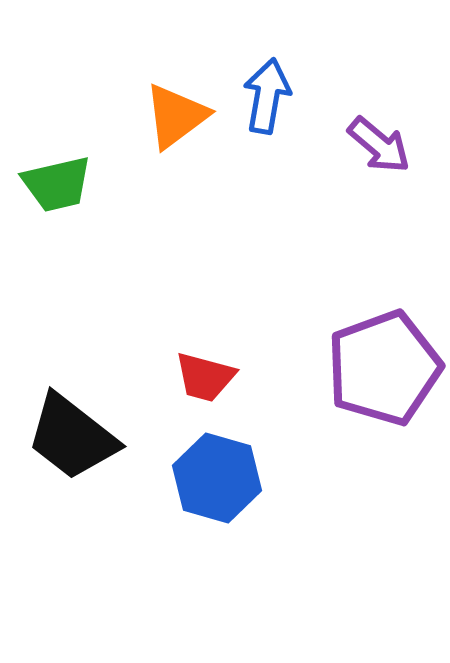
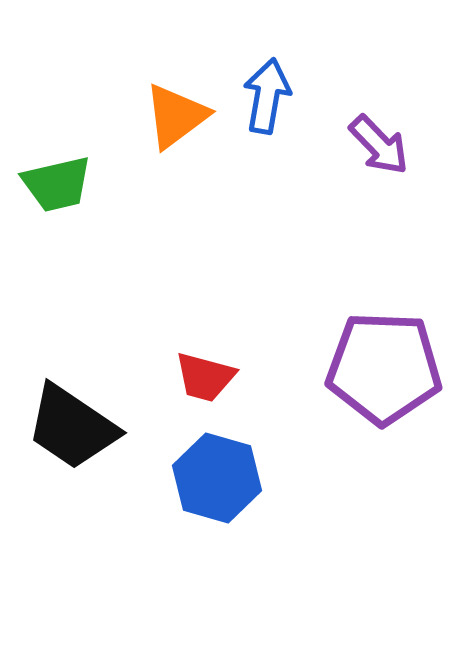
purple arrow: rotated 6 degrees clockwise
purple pentagon: rotated 22 degrees clockwise
black trapezoid: moved 10 px up; rotated 4 degrees counterclockwise
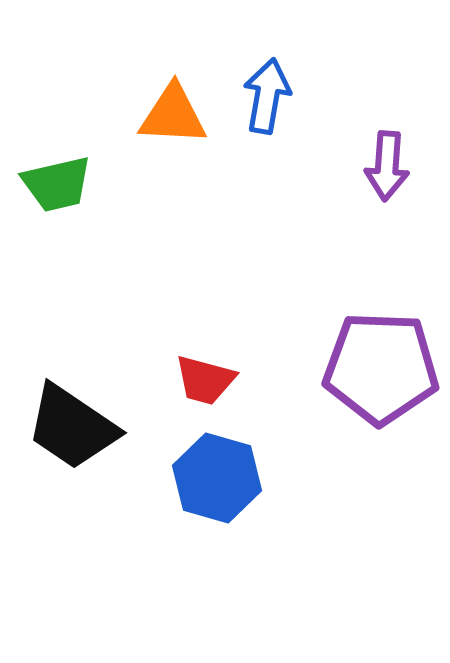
orange triangle: moved 3 px left, 1 px up; rotated 40 degrees clockwise
purple arrow: moved 8 px right, 21 px down; rotated 48 degrees clockwise
purple pentagon: moved 3 px left
red trapezoid: moved 3 px down
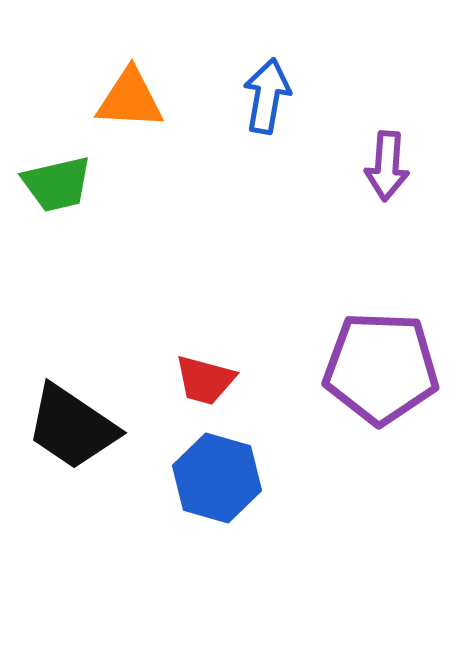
orange triangle: moved 43 px left, 16 px up
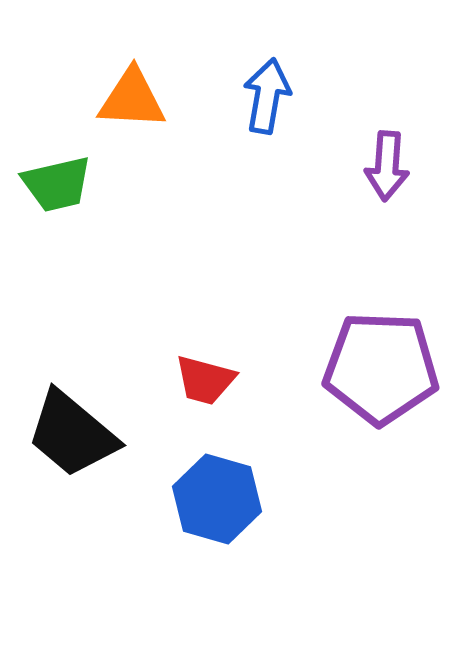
orange triangle: moved 2 px right
black trapezoid: moved 7 px down; rotated 6 degrees clockwise
blue hexagon: moved 21 px down
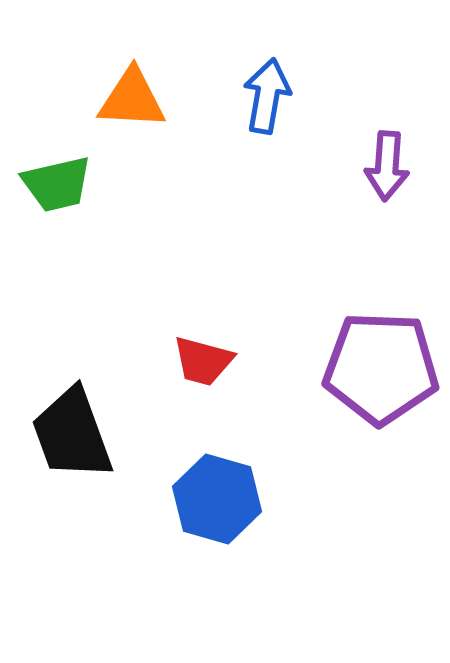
red trapezoid: moved 2 px left, 19 px up
black trapezoid: rotated 30 degrees clockwise
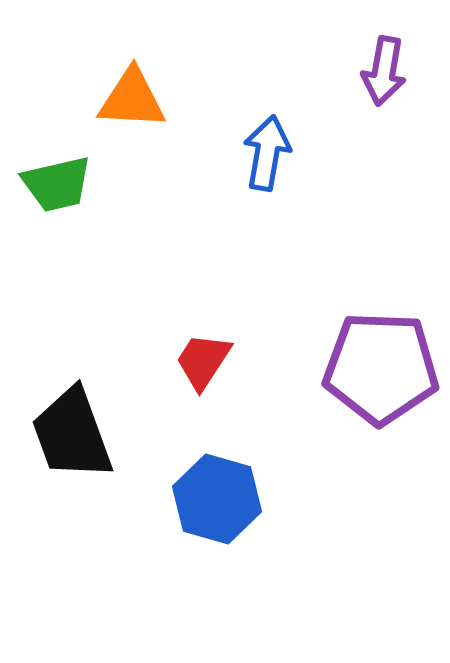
blue arrow: moved 57 px down
purple arrow: moved 3 px left, 95 px up; rotated 6 degrees clockwise
red trapezoid: rotated 108 degrees clockwise
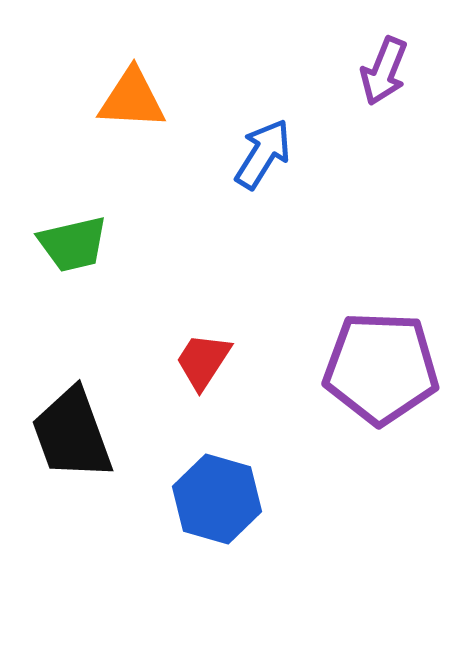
purple arrow: rotated 12 degrees clockwise
blue arrow: moved 4 px left, 1 px down; rotated 22 degrees clockwise
green trapezoid: moved 16 px right, 60 px down
